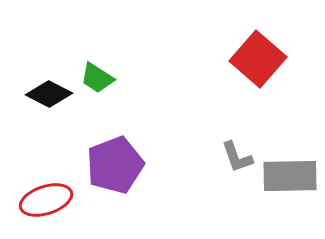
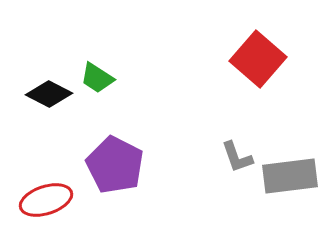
purple pentagon: rotated 24 degrees counterclockwise
gray rectangle: rotated 6 degrees counterclockwise
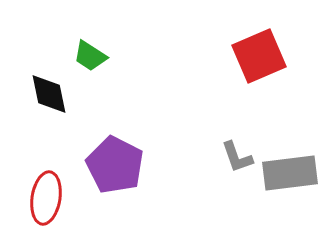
red square: moved 1 px right, 3 px up; rotated 26 degrees clockwise
green trapezoid: moved 7 px left, 22 px up
black diamond: rotated 51 degrees clockwise
gray rectangle: moved 3 px up
red ellipse: moved 2 px up; rotated 63 degrees counterclockwise
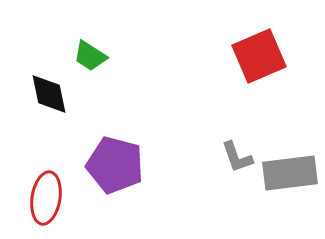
purple pentagon: rotated 12 degrees counterclockwise
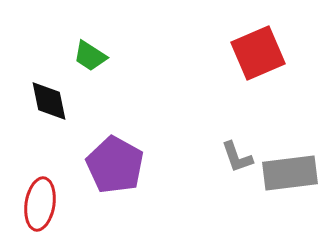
red square: moved 1 px left, 3 px up
black diamond: moved 7 px down
purple pentagon: rotated 14 degrees clockwise
red ellipse: moved 6 px left, 6 px down
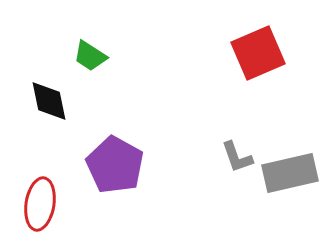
gray rectangle: rotated 6 degrees counterclockwise
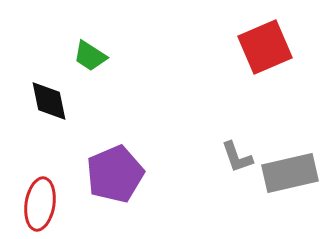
red square: moved 7 px right, 6 px up
purple pentagon: moved 9 px down; rotated 20 degrees clockwise
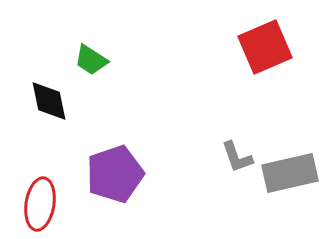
green trapezoid: moved 1 px right, 4 px down
purple pentagon: rotated 4 degrees clockwise
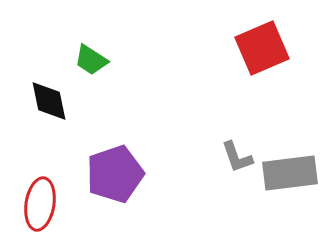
red square: moved 3 px left, 1 px down
gray rectangle: rotated 6 degrees clockwise
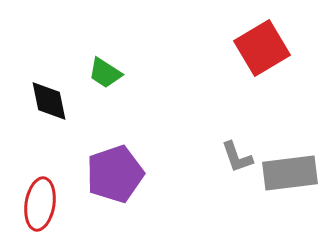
red square: rotated 8 degrees counterclockwise
green trapezoid: moved 14 px right, 13 px down
